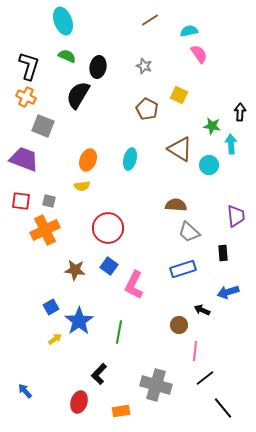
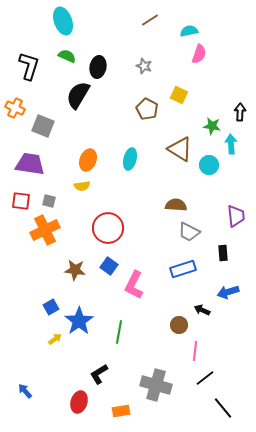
pink semicircle at (199, 54): rotated 54 degrees clockwise
orange cross at (26, 97): moved 11 px left, 11 px down
purple trapezoid at (24, 159): moved 6 px right, 5 px down; rotated 12 degrees counterclockwise
gray trapezoid at (189, 232): rotated 15 degrees counterclockwise
black L-shape at (99, 374): rotated 15 degrees clockwise
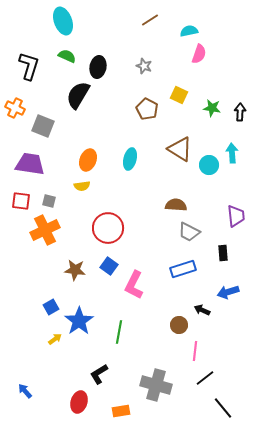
green star at (212, 126): moved 18 px up
cyan arrow at (231, 144): moved 1 px right, 9 px down
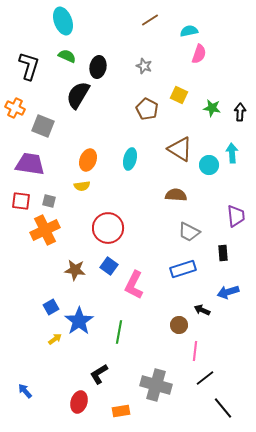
brown semicircle at (176, 205): moved 10 px up
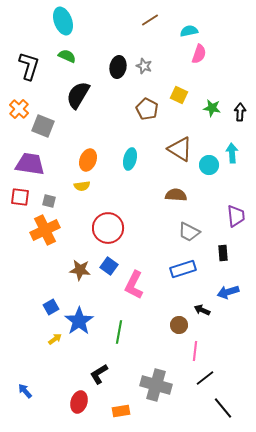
black ellipse at (98, 67): moved 20 px right
orange cross at (15, 108): moved 4 px right, 1 px down; rotated 18 degrees clockwise
red square at (21, 201): moved 1 px left, 4 px up
brown star at (75, 270): moved 5 px right
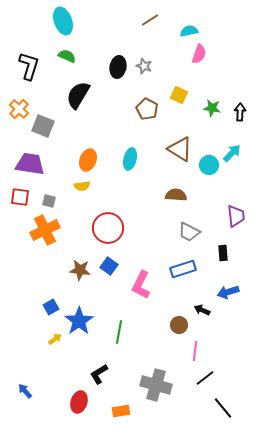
cyan arrow at (232, 153): rotated 48 degrees clockwise
pink L-shape at (134, 285): moved 7 px right
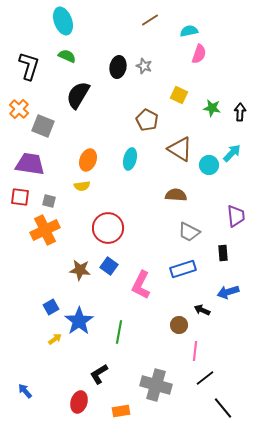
brown pentagon at (147, 109): moved 11 px down
